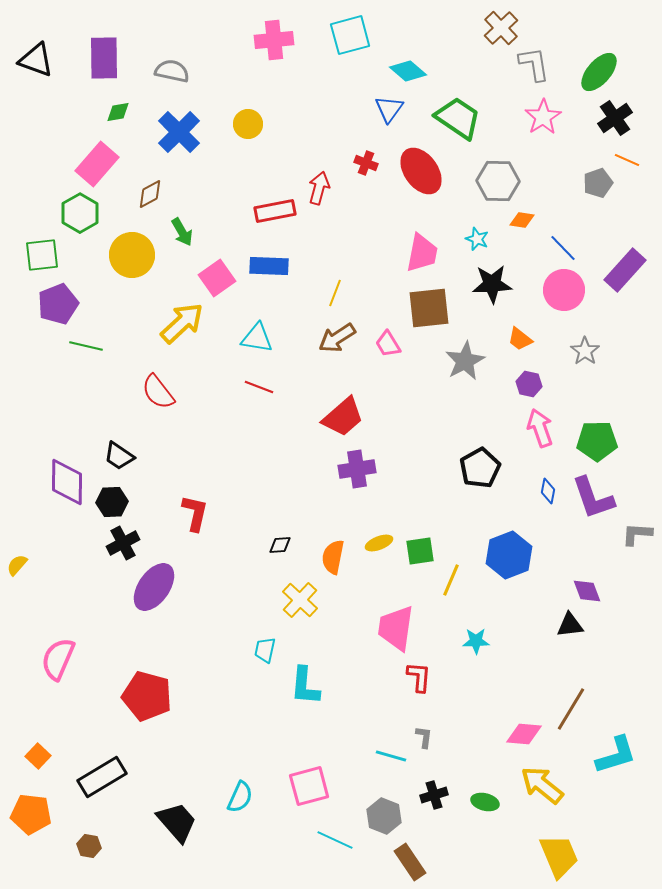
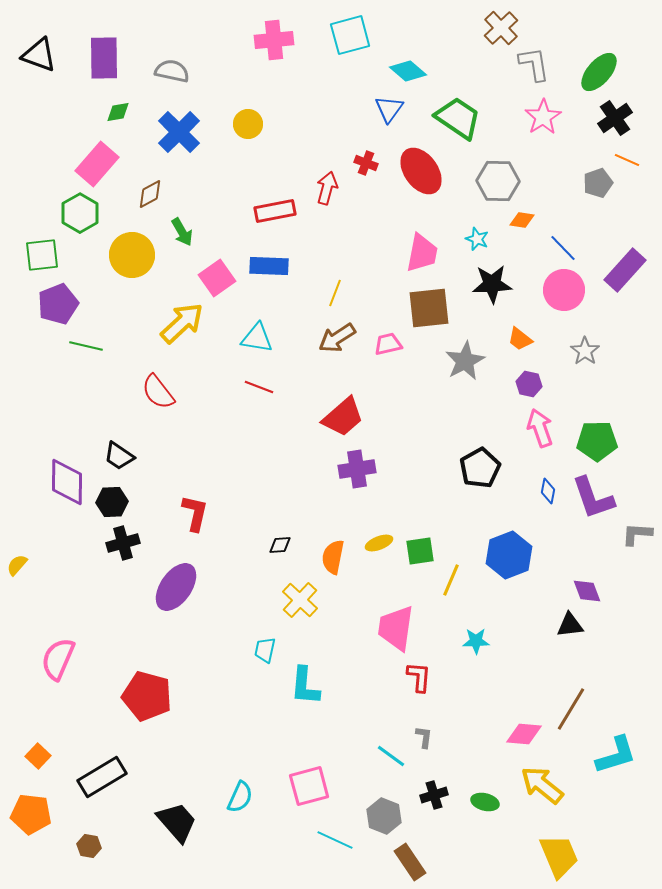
black triangle at (36, 60): moved 3 px right, 5 px up
red arrow at (319, 188): moved 8 px right
pink trapezoid at (388, 344): rotated 108 degrees clockwise
black cross at (123, 543): rotated 12 degrees clockwise
purple ellipse at (154, 587): moved 22 px right
cyan line at (391, 756): rotated 20 degrees clockwise
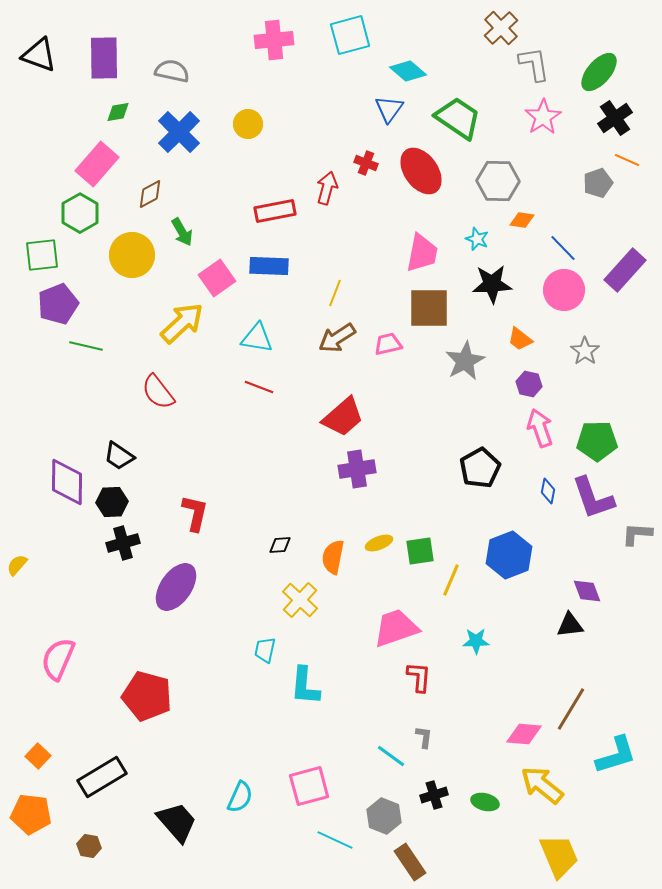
brown square at (429, 308): rotated 6 degrees clockwise
pink trapezoid at (396, 628): rotated 63 degrees clockwise
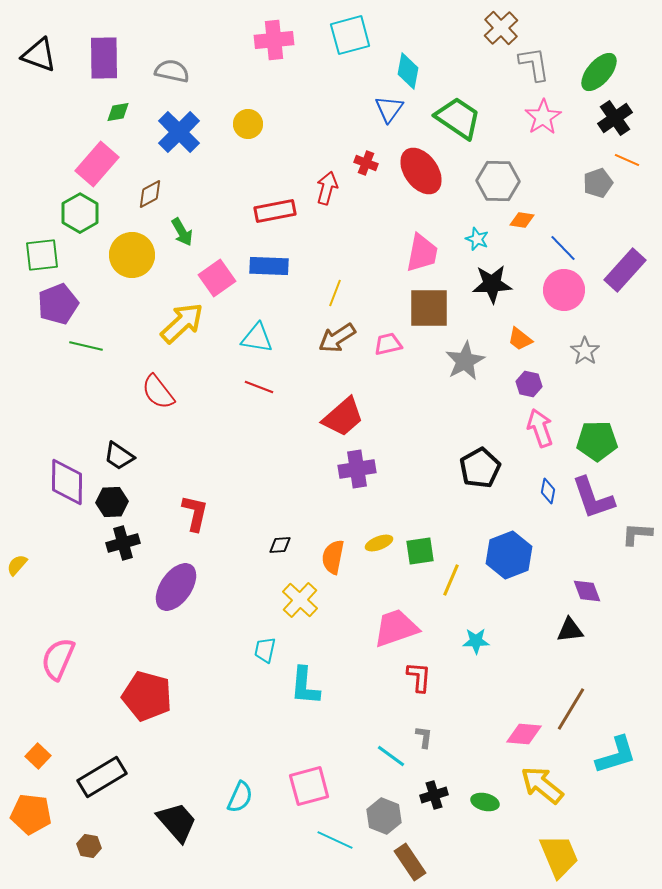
cyan diamond at (408, 71): rotated 60 degrees clockwise
black triangle at (570, 625): moved 5 px down
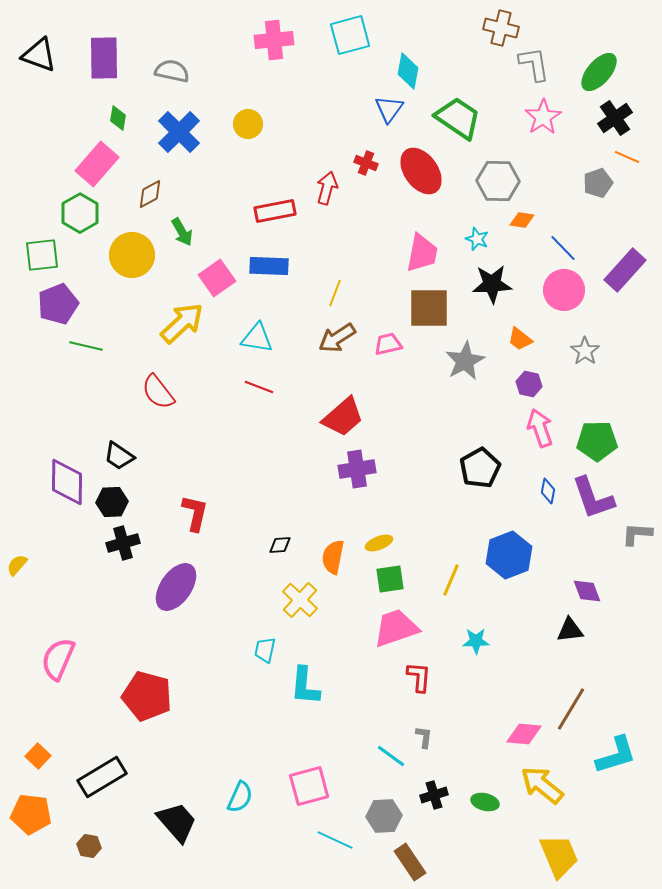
brown cross at (501, 28): rotated 32 degrees counterclockwise
green diamond at (118, 112): moved 6 px down; rotated 70 degrees counterclockwise
orange line at (627, 160): moved 3 px up
green square at (420, 551): moved 30 px left, 28 px down
gray hexagon at (384, 816): rotated 24 degrees counterclockwise
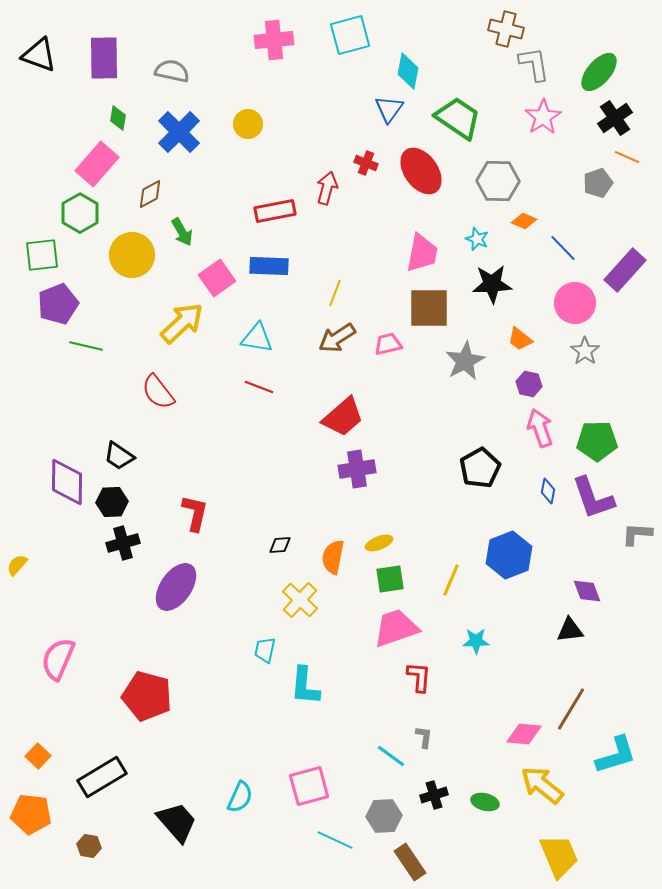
brown cross at (501, 28): moved 5 px right, 1 px down
orange diamond at (522, 220): moved 2 px right, 1 px down; rotated 15 degrees clockwise
pink circle at (564, 290): moved 11 px right, 13 px down
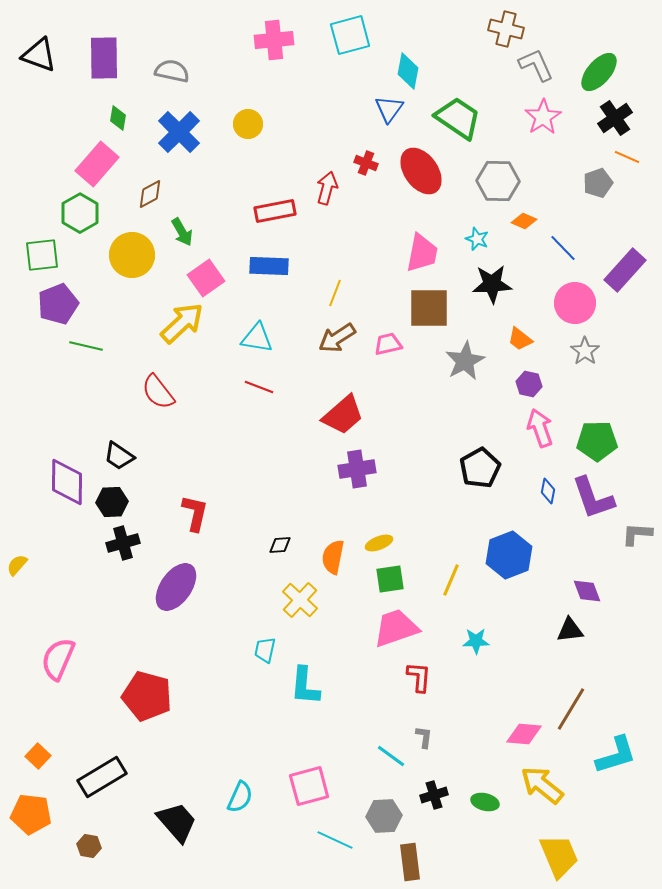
gray L-shape at (534, 64): moved 2 px right, 1 px down; rotated 15 degrees counterclockwise
pink square at (217, 278): moved 11 px left
red trapezoid at (343, 417): moved 2 px up
brown rectangle at (410, 862): rotated 27 degrees clockwise
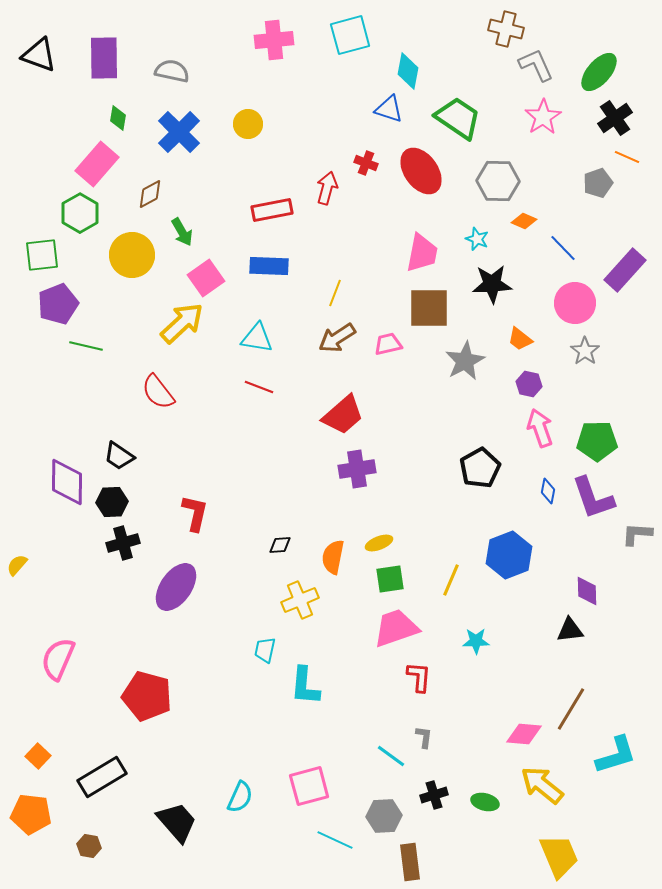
blue triangle at (389, 109): rotated 48 degrees counterclockwise
red rectangle at (275, 211): moved 3 px left, 1 px up
purple diamond at (587, 591): rotated 20 degrees clockwise
yellow cross at (300, 600): rotated 24 degrees clockwise
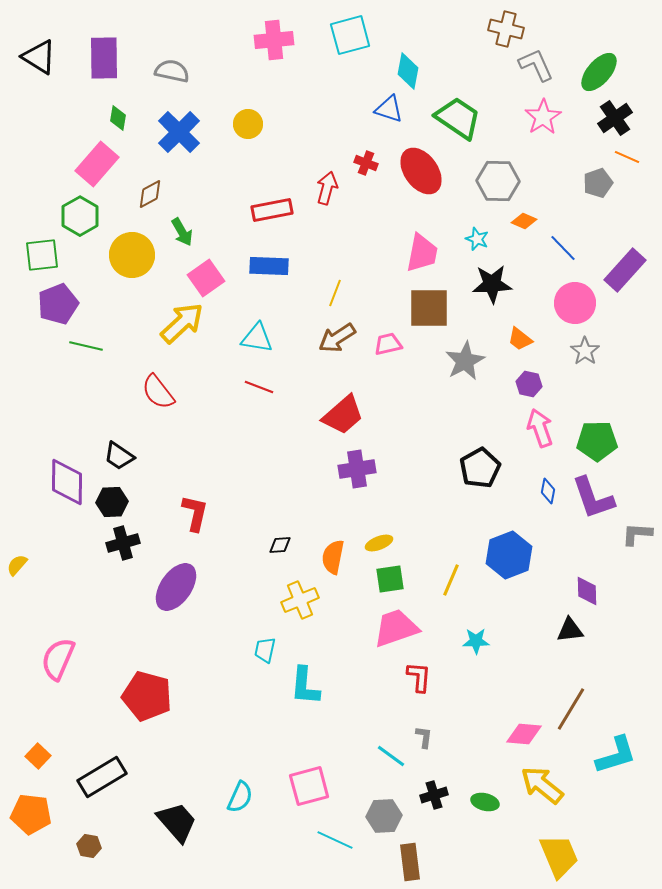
black triangle at (39, 55): moved 2 px down; rotated 12 degrees clockwise
green hexagon at (80, 213): moved 3 px down
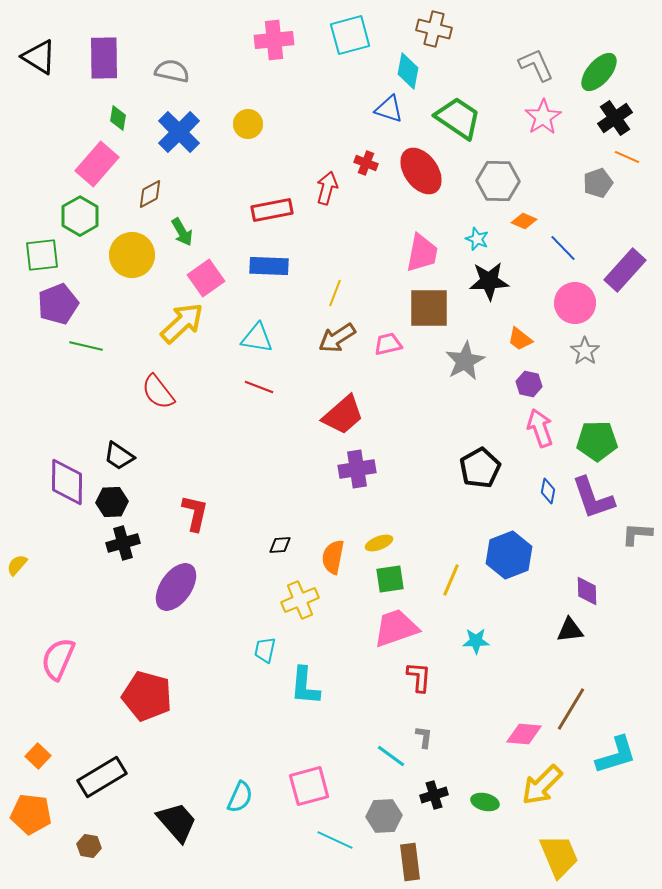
brown cross at (506, 29): moved 72 px left
black star at (492, 284): moved 3 px left, 3 px up
yellow arrow at (542, 785): rotated 84 degrees counterclockwise
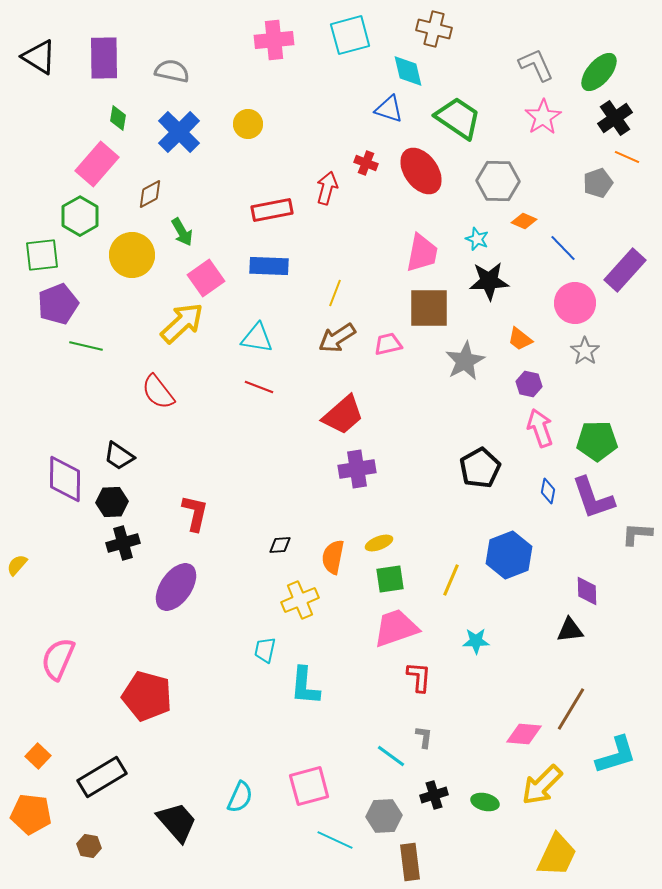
cyan diamond at (408, 71): rotated 24 degrees counterclockwise
purple diamond at (67, 482): moved 2 px left, 3 px up
yellow trapezoid at (559, 856): moved 2 px left, 1 px up; rotated 48 degrees clockwise
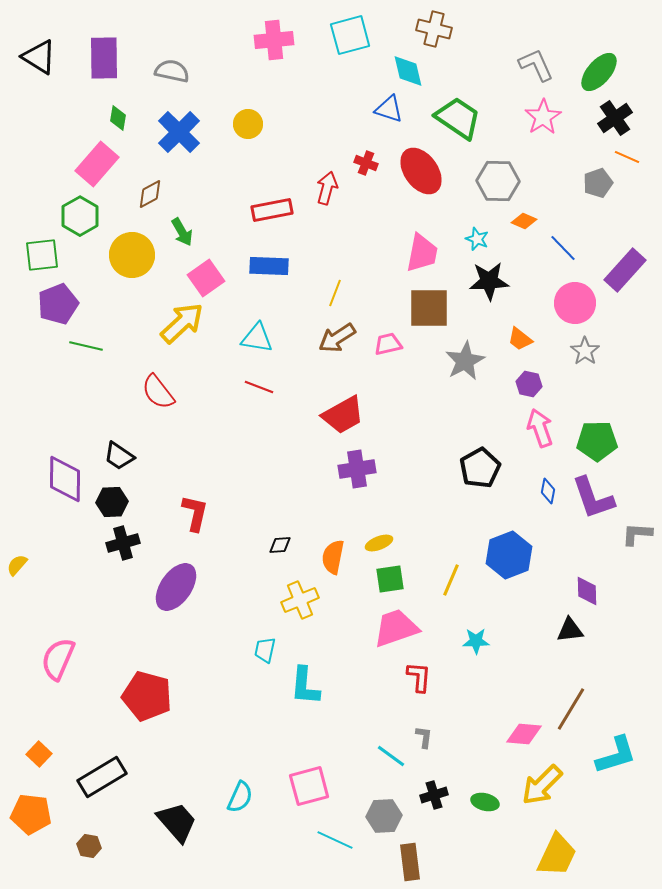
red trapezoid at (343, 415): rotated 12 degrees clockwise
orange square at (38, 756): moved 1 px right, 2 px up
